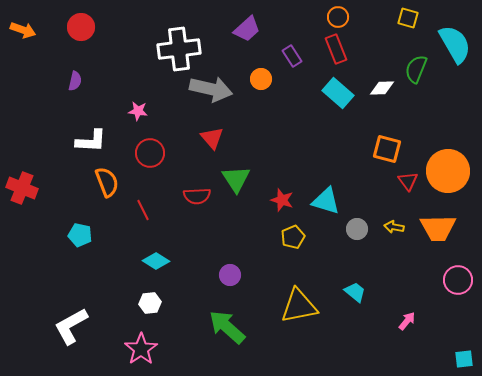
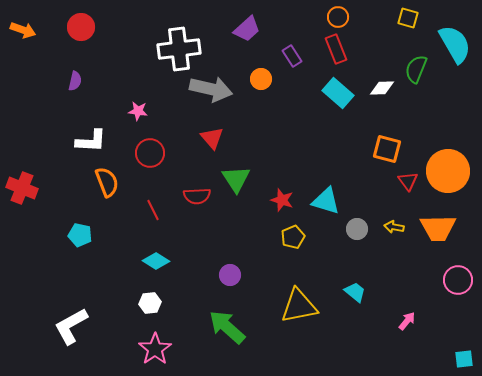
red line at (143, 210): moved 10 px right
pink star at (141, 349): moved 14 px right
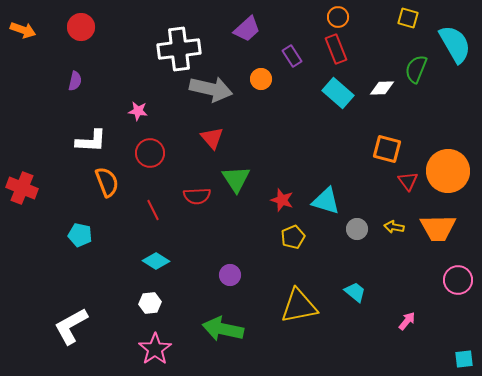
green arrow at (227, 327): moved 4 px left, 2 px down; rotated 30 degrees counterclockwise
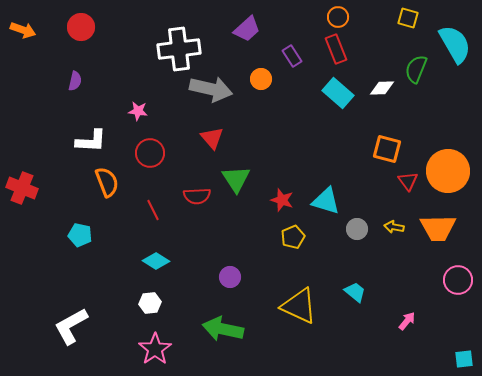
purple circle at (230, 275): moved 2 px down
yellow triangle at (299, 306): rotated 36 degrees clockwise
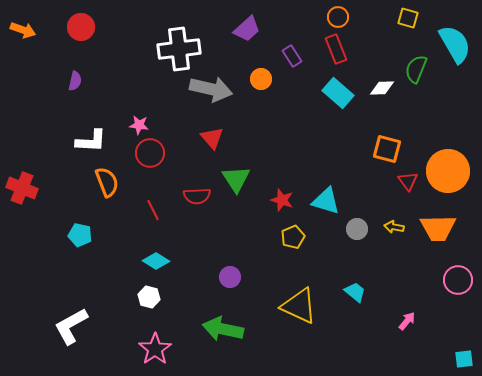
pink star at (138, 111): moved 1 px right, 14 px down
white hexagon at (150, 303): moved 1 px left, 6 px up; rotated 20 degrees clockwise
